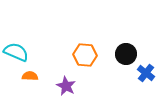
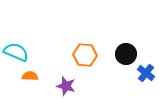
purple star: rotated 12 degrees counterclockwise
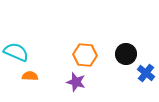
purple star: moved 10 px right, 4 px up
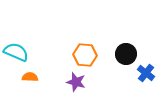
orange semicircle: moved 1 px down
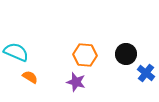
orange semicircle: rotated 28 degrees clockwise
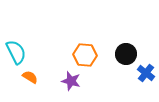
cyan semicircle: rotated 40 degrees clockwise
purple star: moved 5 px left, 1 px up
